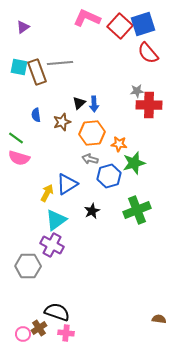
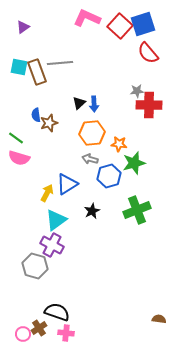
brown star: moved 13 px left, 1 px down
gray hexagon: moved 7 px right; rotated 15 degrees clockwise
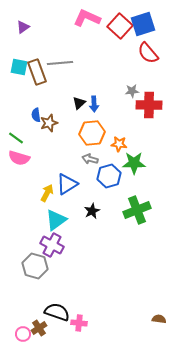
gray star: moved 5 px left
green star: rotated 15 degrees clockwise
pink cross: moved 13 px right, 10 px up
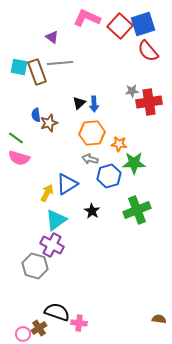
purple triangle: moved 29 px right, 10 px down; rotated 48 degrees counterclockwise
red semicircle: moved 2 px up
red cross: moved 3 px up; rotated 10 degrees counterclockwise
black star: rotated 14 degrees counterclockwise
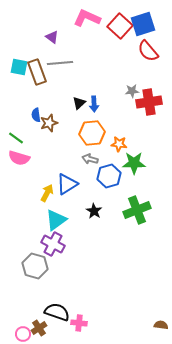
black star: moved 2 px right
purple cross: moved 1 px right, 1 px up
brown semicircle: moved 2 px right, 6 px down
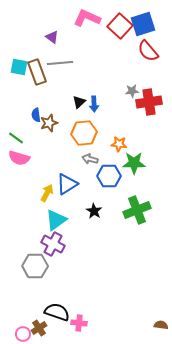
black triangle: moved 1 px up
orange hexagon: moved 8 px left
blue hexagon: rotated 15 degrees clockwise
gray hexagon: rotated 15 degrees counterclockwise
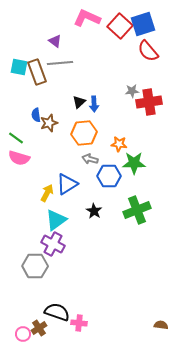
purple triangle: moved 3 px right, 4 px down
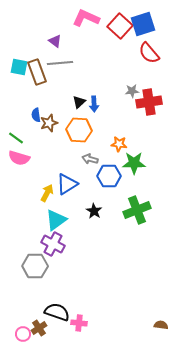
pink L-shape: moved 1 px left
red semicircle: moved 1 px right, 2 px down
orange hexagon: moved 5 px left, 3 px up; rotated 10 degrees clockwise
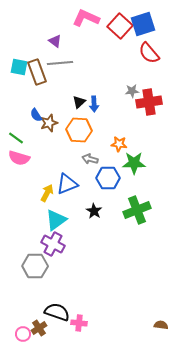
blue semicircle: rotated 24 degrees counterclockwise
blue hexagon: moved 1 px left, 2 px down
blue triangle: rotated 10 degrees clockwise
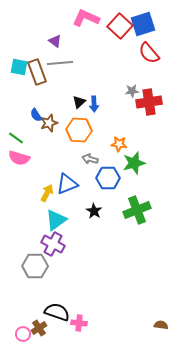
green star: rotated 15 degrees counterclockwise
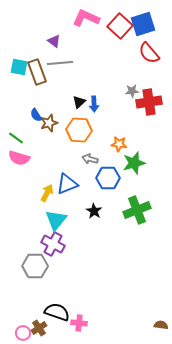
purple triangle: moved 1 px left
cyan triangle: rotated 15 degrees counterclockwise
pink circle: moved 1 px up
